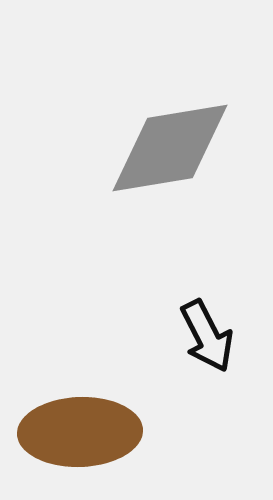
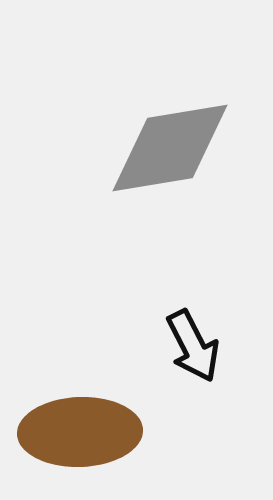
black arrow: moved 14 px left, 10 px down
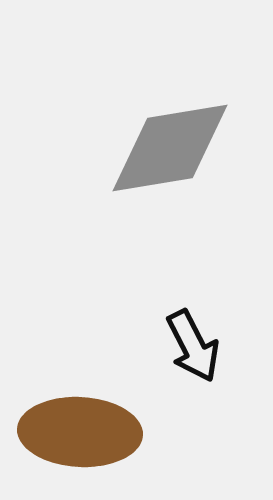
brown ellipse: rotated 5 degrees clockwise
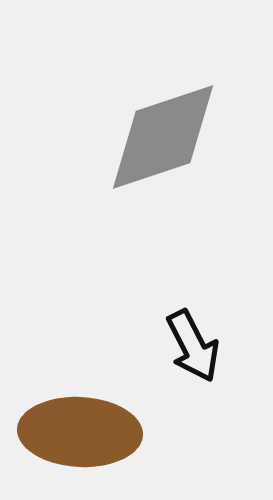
gray diamond: moved 7 px left, 11 px up; rotated 9 degrees counterclockwise
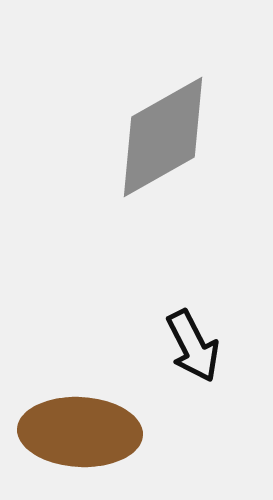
gray diamond: rotated 11 degrees counterclockwise
